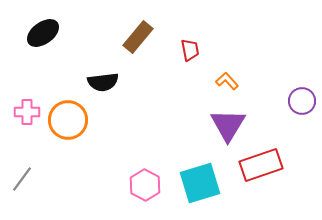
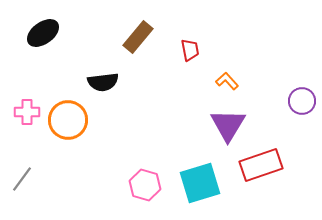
pink hexagon: rotated 12 degrees counterclockwise
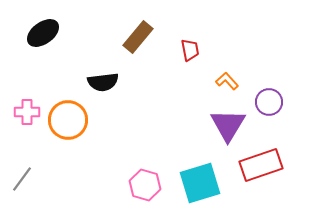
purple circle: moved 33 px left, 1 px down
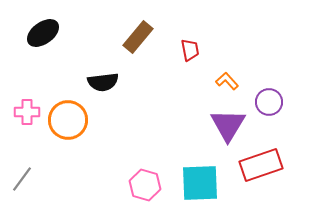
cyan square: rotated 15 degrees clockwise
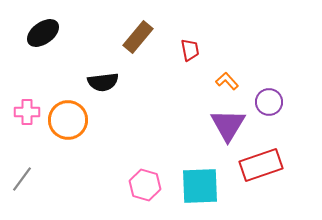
cyan square: moved 3 px down
